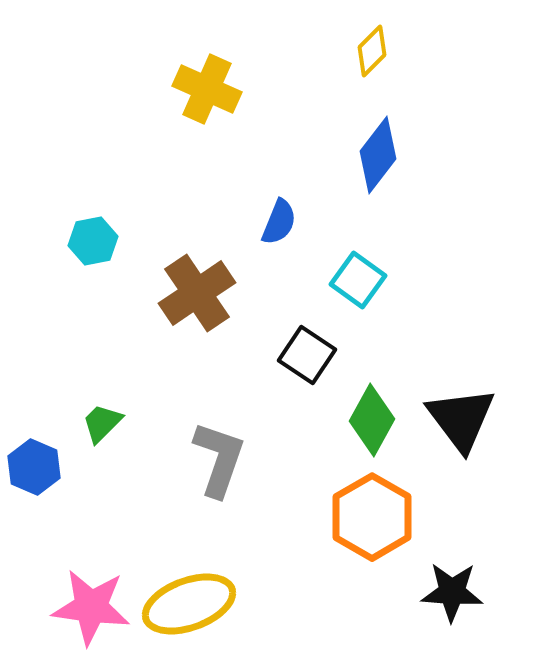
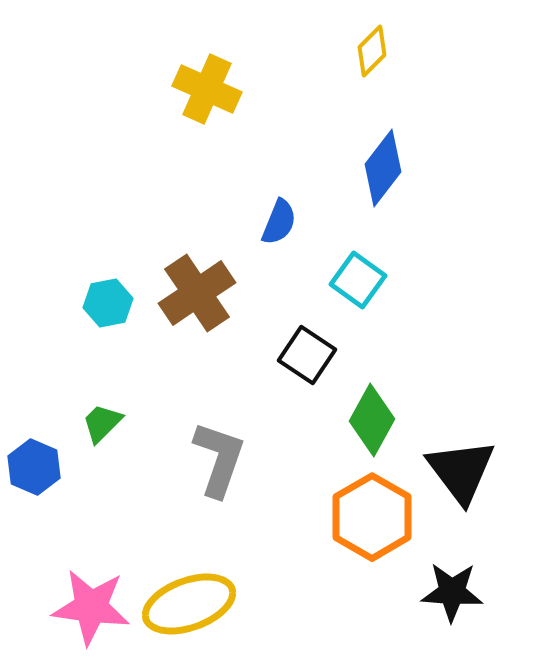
blue diamond: moved 5 px right, 13 px down
cyan hexagon: moved 15 px right, 62 px down
black triangle: moved 52 px down
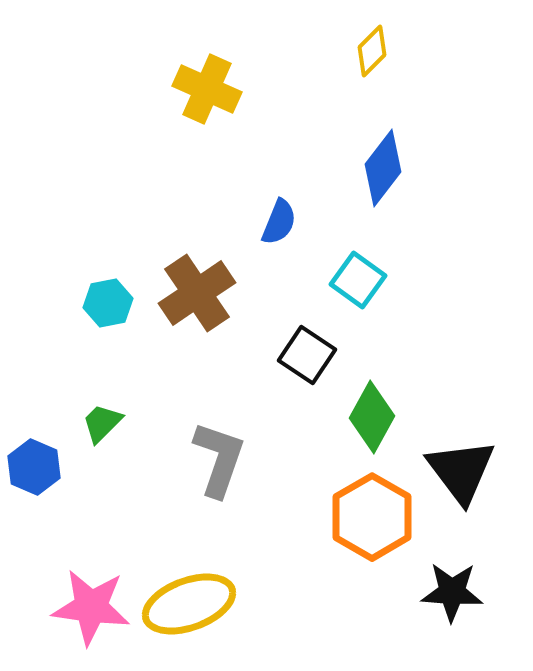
green diamond: moved 3 px up
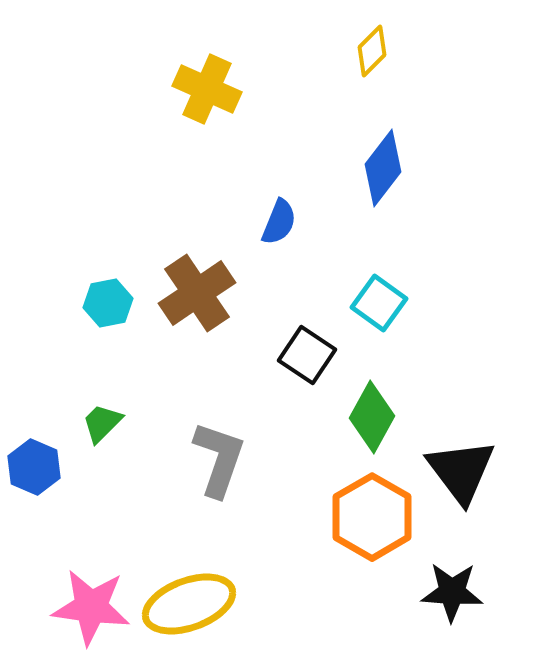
cyan square: moved 21 px right, 23 px down
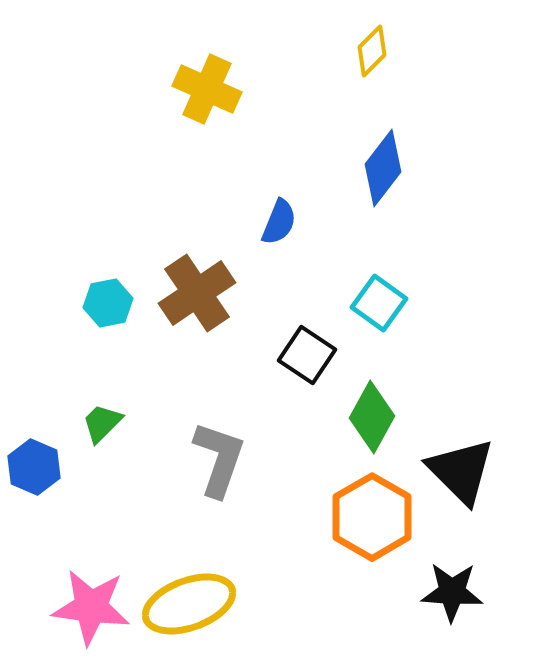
black triangle: rotated 8 degrees counterclockwise
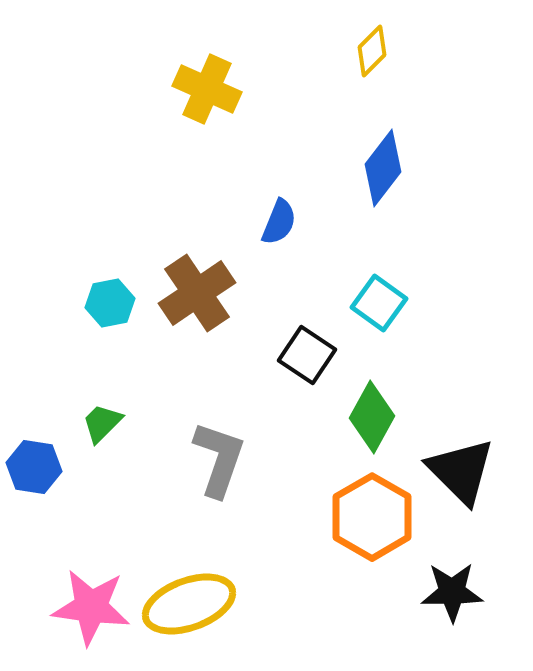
cyan hexagon: moved 2 px right
blue hexagon: rotated 14 degrees counterclockwise
black star: rotated 4 degrees counterclockwise
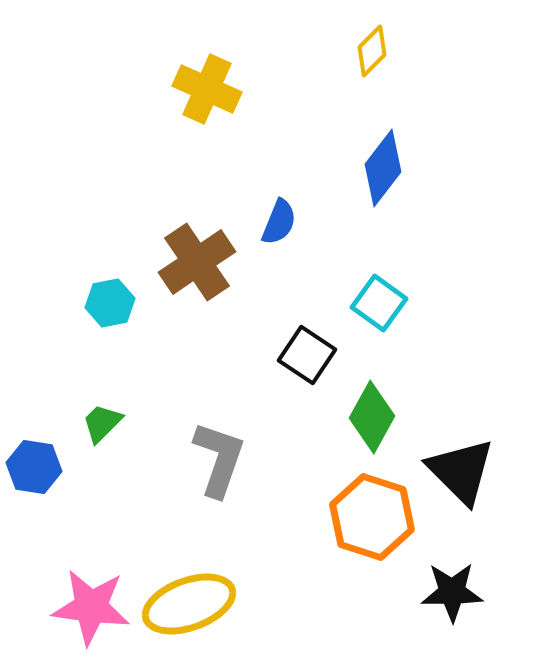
brown cross: moved 31 px up
orange hexagon: rotated 12 degrees counterclockwise
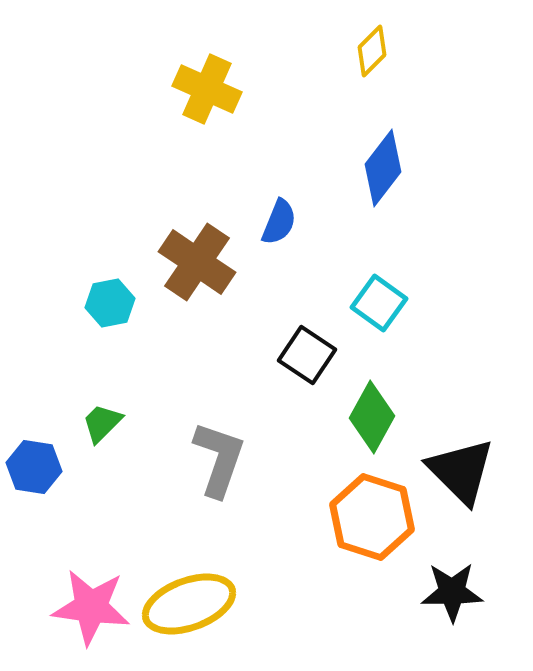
brown cross: rotated 22 degrees counterclockwise
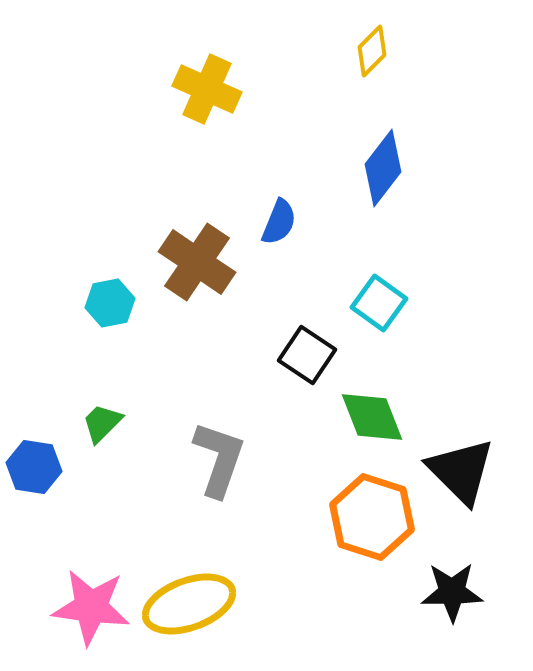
green diamond: rotated 50 degrees counterclockwise
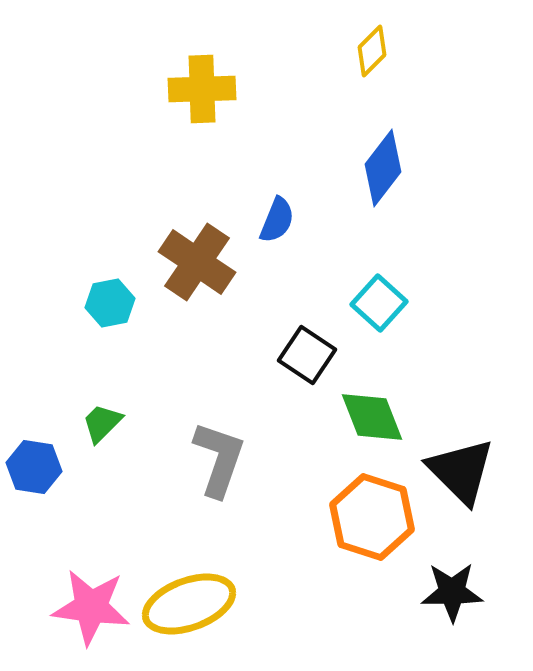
yellow cross: moved 5 px left; rotated 26 degrees counterclockwise
blue semicircle: moved 2 px left, 2 px up
cyan square: rotated 6 degrees clockwise
